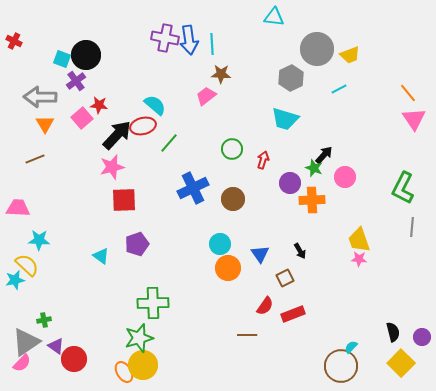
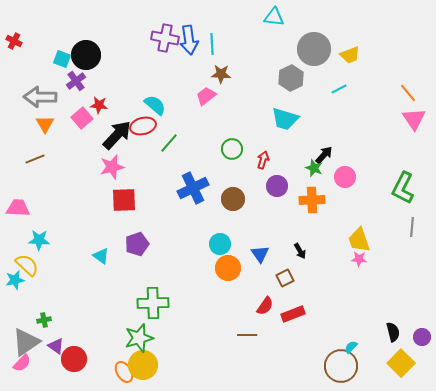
gray circle at (317, 49): moved 3 px left
purple circle at (290, 183): moved 13 px left, 3 px down
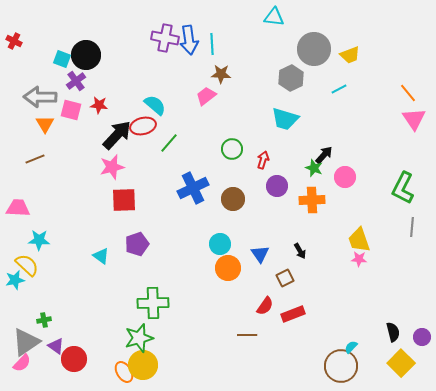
pink square at (82, 118): moved 11 px left, 8 px up; rotated 35 degrees counterclockwise
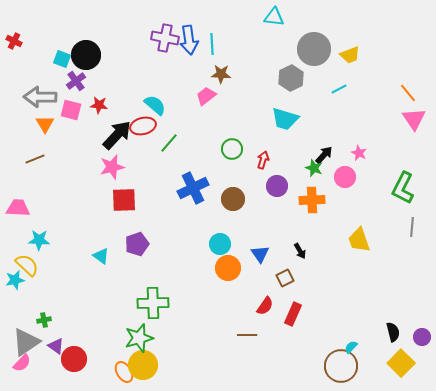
pink star at (359, 259): moved 106 px up; rotated 21 degrees clockwise
red rectangle at (293, 314): rotated 45 degrees counterclockwise
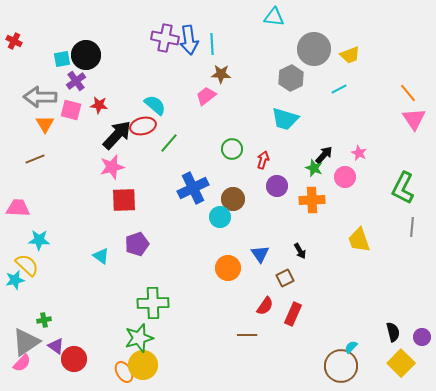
cyan square at (62, 59): rotated 30 degrees counterclockwise
cyan circle at (220, 244): moved 27 px up
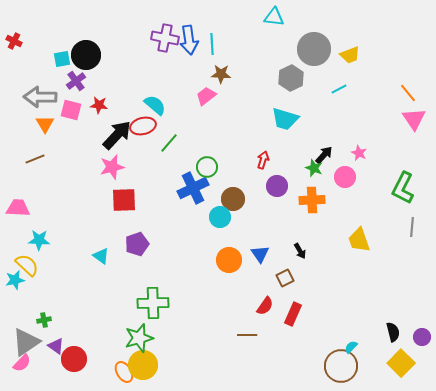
green circle at (232, 149): moved 25 px left, 18 px down
orange circle at (228, 268): moved 1 px right, 8 px up
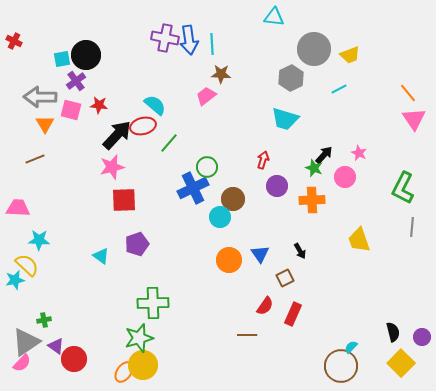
orange ellipse at (124, 372): rotated 65 degrees clockwise
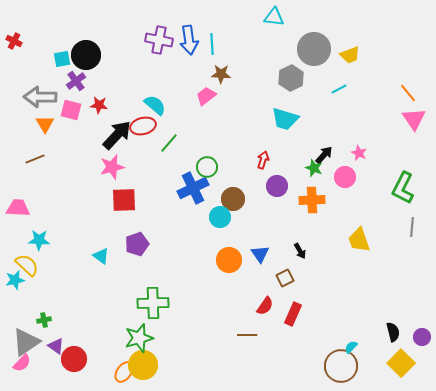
purple cross at (165, 38): moved 6 px left, 2 px down
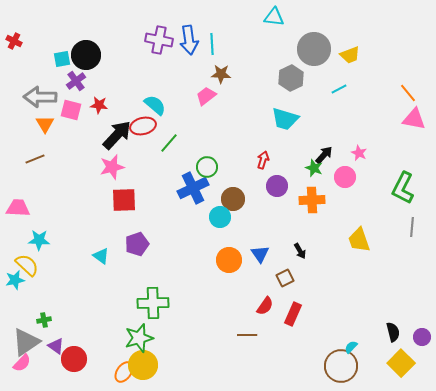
pink triangle at (414, 119): rotated 45 degrees counterclockwise
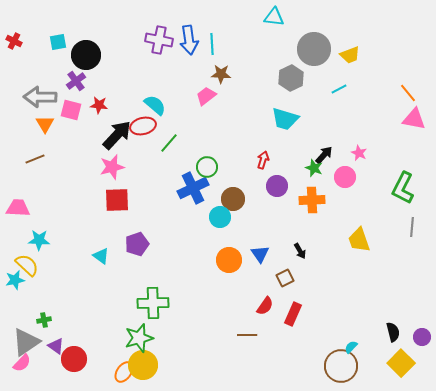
cyan square at (62, 59): moved 4 px left, 17 px up
red square at (124, 200): moved 7 px left
